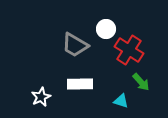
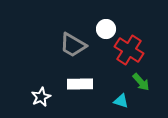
gray trapezoid: moved 2 px left
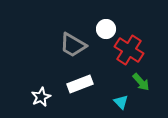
white rectangle: rotated 20 degrees counterclockwise
cyan triangle: moved 1 px down; rotated 28 degrees clockwise
